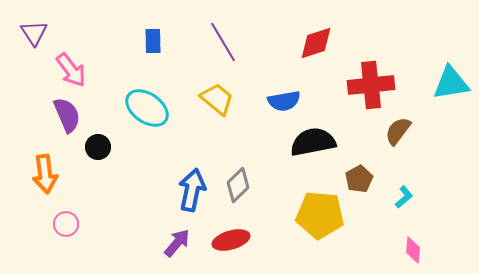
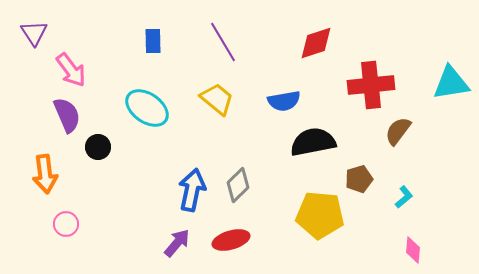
brown pentagon: rotated 12 degrees clockwise
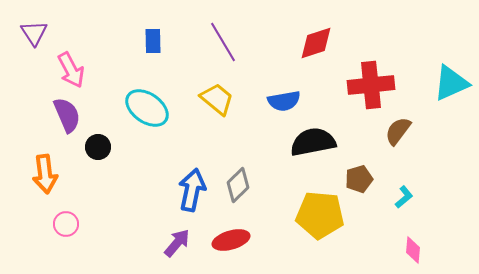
pink arrow: rotated 9 degrees clockwise
cyan triangle: rotated 15 degrees counterclockwise
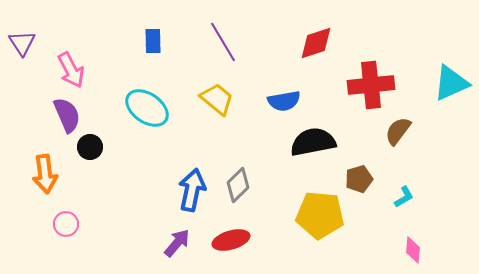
purple triangle: moved 12 px left, 10 px down
black circle: moved 8 px left
cyan L-shape: rotated 10 degrees clockwise
